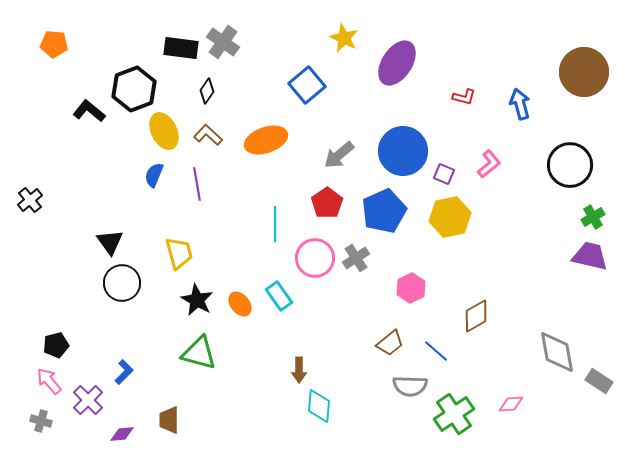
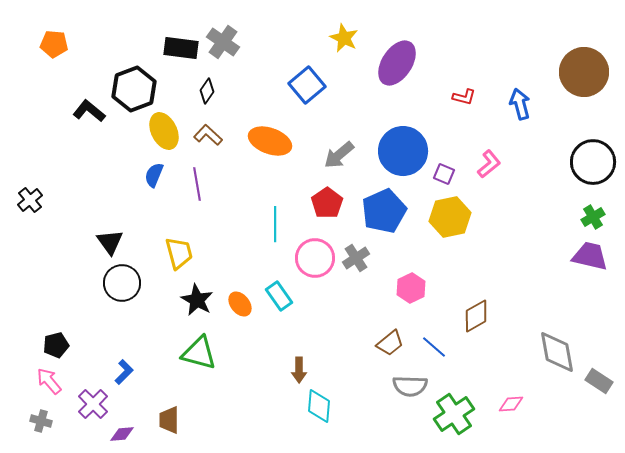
orange ellipse at (266, 140): moved 4 px right, 1 px down; rotated 39 degrees clockwise
black circle at (570, 165): moved 23 px right, 3 px up
blue line at (436, 351): moved 2 px left, 4 px up
purple cross at (88, 400): moved 5 px right, 4 px down
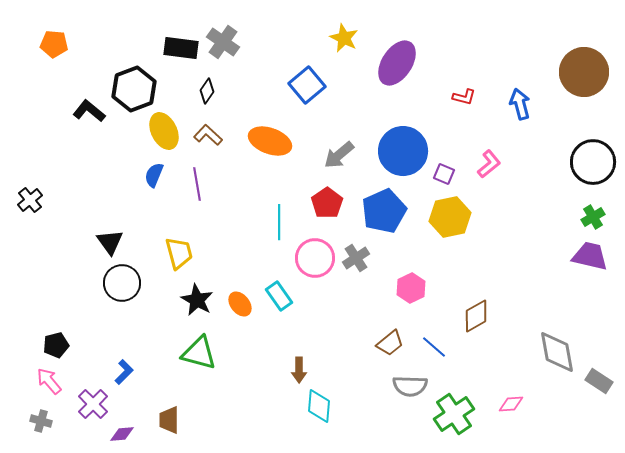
cyan line at (275, 224): moved 4 px right, 2 px up
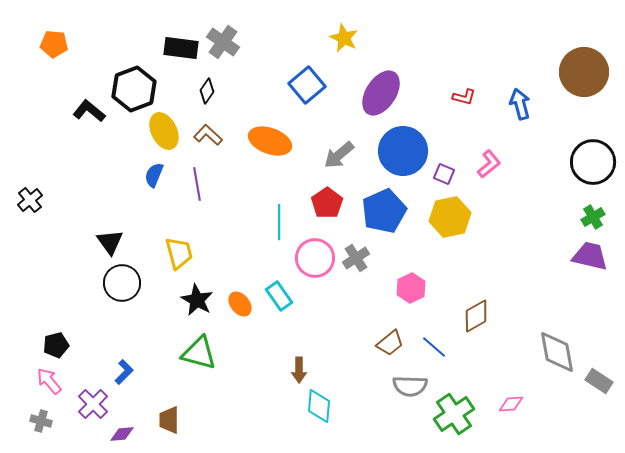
purple ellipse at (397, 63): moved 16 px left, 30 px down
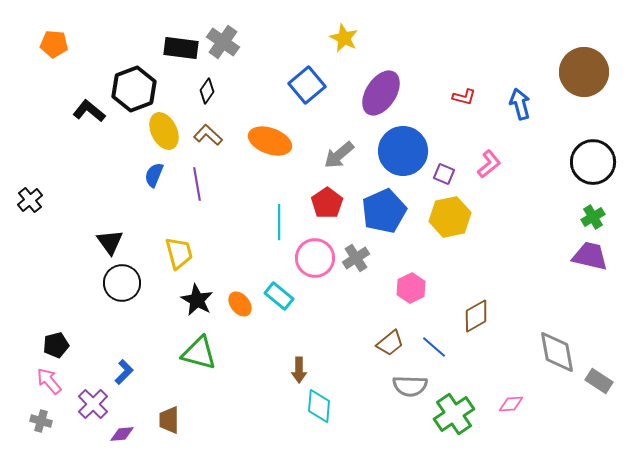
cyan rectangle at (279, 296): rotated 16 degrees counterclockwise
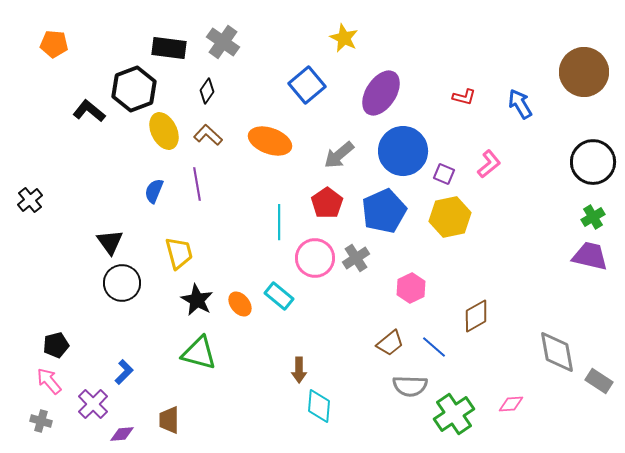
black rectangle at (181, 48): moved 12 px left
blue arrow at (520, 104): rotated 16 degrees counterclockwise
blue semicircle at (154, 175): moved 16 px down
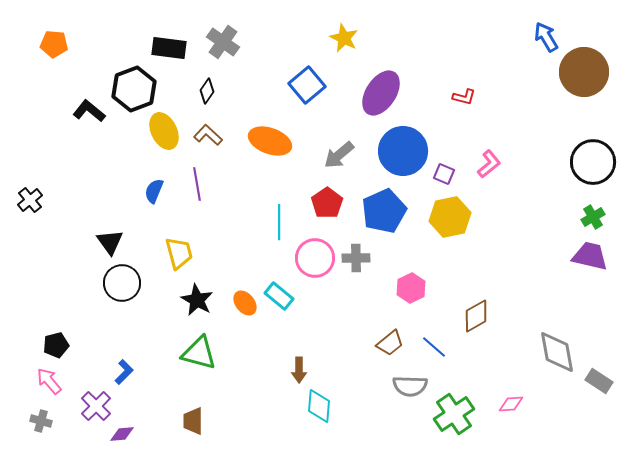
blue arrow at (520, 104): moved 26 px right, 67 px up
gray cross at (356, 258): rotated 32 degrees clockwise
orange ellipse at (240, 304): moved 5 px right, 1 px up
purple cross at (93, 404): moved 3 px right, 2 px down
brown trapezoid at (169, 420): moved 24 px right, 1 px down
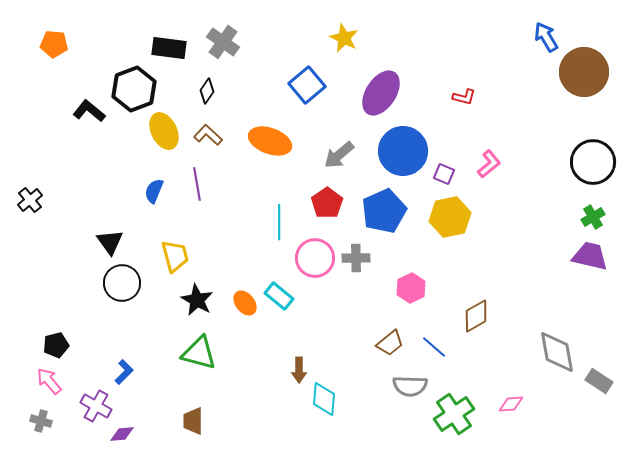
yellow trapezoid at (179, 253): moved 4 px left, 3 px down
purple cross at (96, 406): rotated 16 degrees counterclockwise
cyan diamond at (319, 406): moved 5 px right, 7 px up
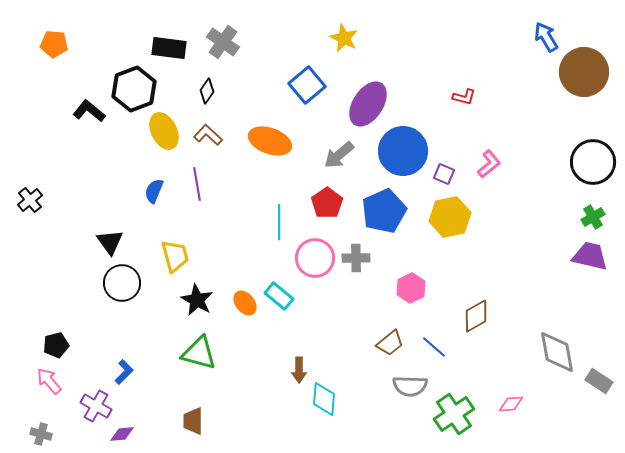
purple ellipse at (381, 93): moved 13 px left, 11 px down
gray cross at (41, 421): moved 13 px down
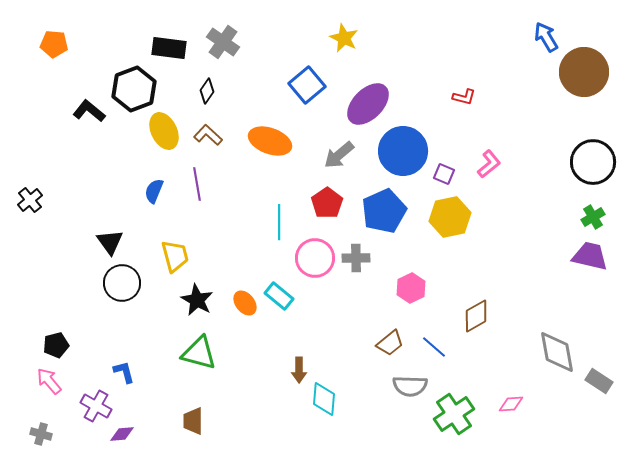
purple ellipse at (368, 104): rotated 12 degrees clockwise
blue L-shape at (124, 372): rotated 60 degrees counterclockwise
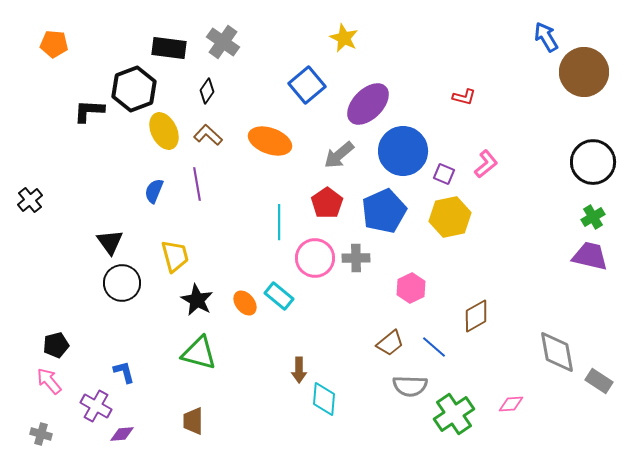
black L-shape at (89, 111): rotated 36 degrees counterclockwise
pink L-shape at (489, 164): moved 3 px left
